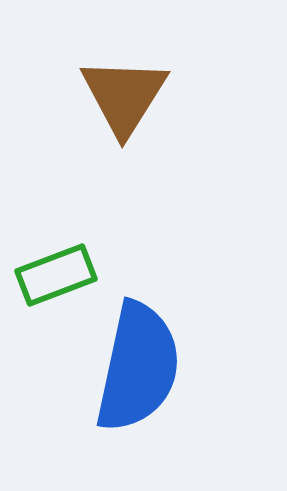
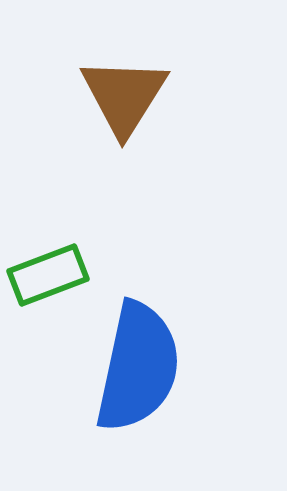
green rectangle: moved 8 px left
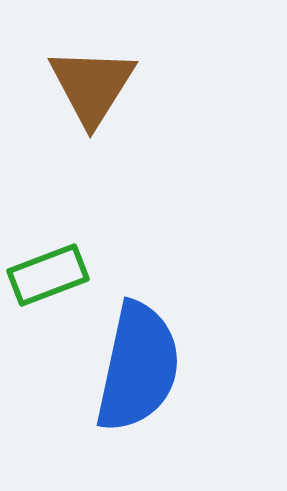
brown triangle: moved 32 px left, 10 px up
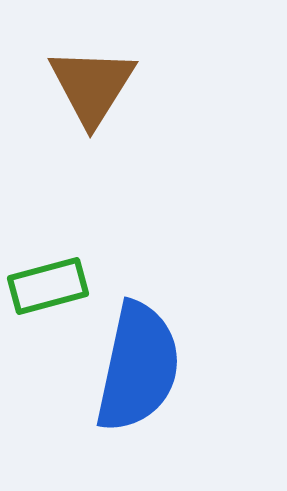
green rectangle: moved 11 px down; rotated 6 degrees clockwise
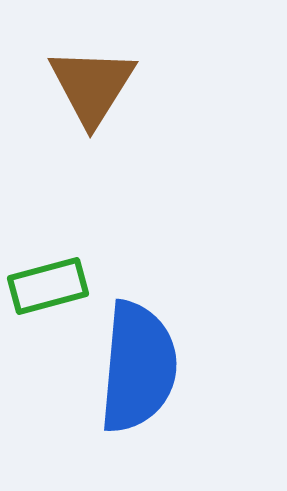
blue semicircle: rotated 7 degrees counterclockwise
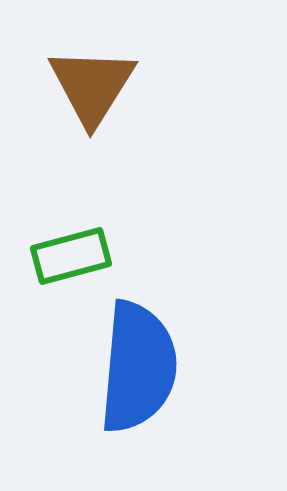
green rectangle: moved 23 px right, 30 px up
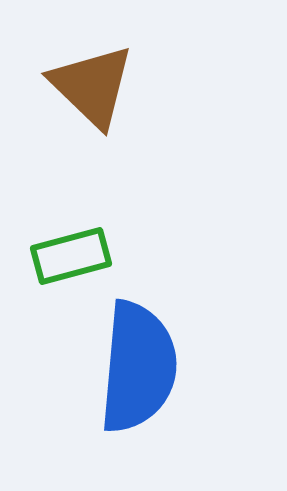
brown triangle: rotated 18 degrees counterclockwise
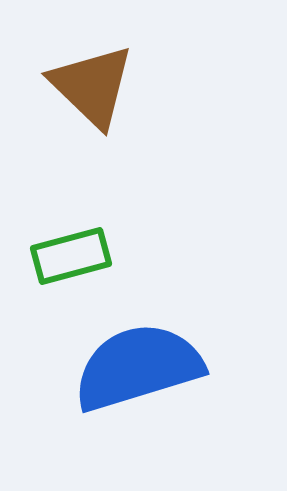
blue semicircle: rotated 112 degrees counterclockwise
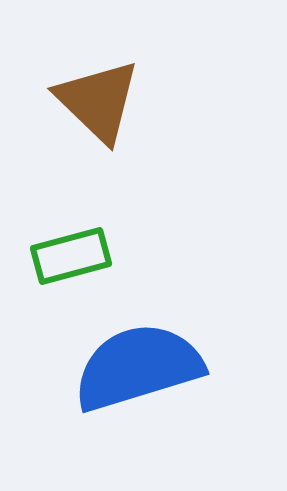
brown triangle: moved 6 px right, 15 px down
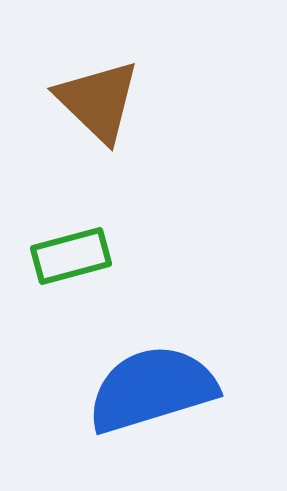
blue semicircle: moved 14 px right, 22 px down
